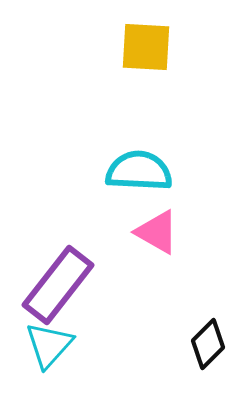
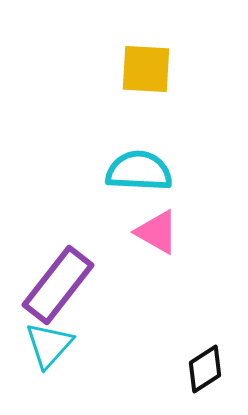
yellow square: moved 22 px down
black diamond: moved 3 px left, 25 px down; rotated 12 degrees clockwise
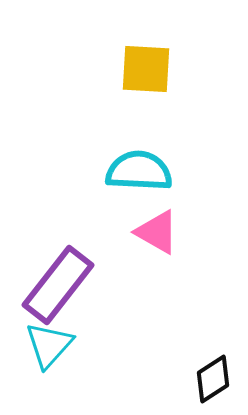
black diamond: moved 8 px right, 10 px down
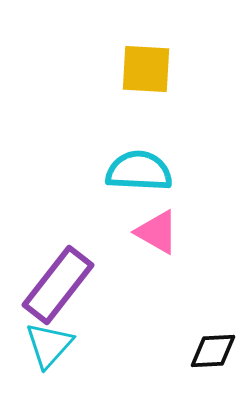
black diamond: moved 28 px up; rotated 30 degrees clockwise
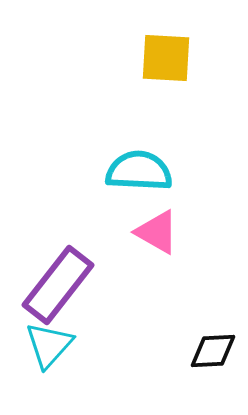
yellow square: moved 20 px right, 11 px up
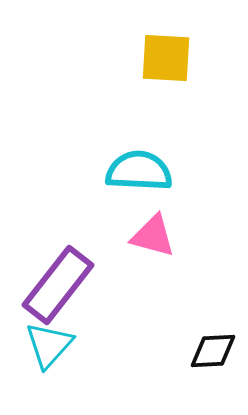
pink triangle: moved 4 px left, 4 px down; rotated 15 degrees counterclockwise
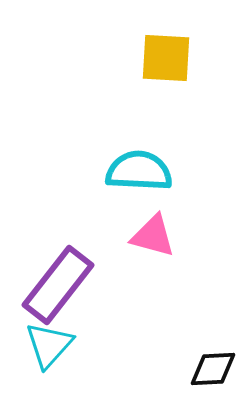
black diamond: moved 18 px down
